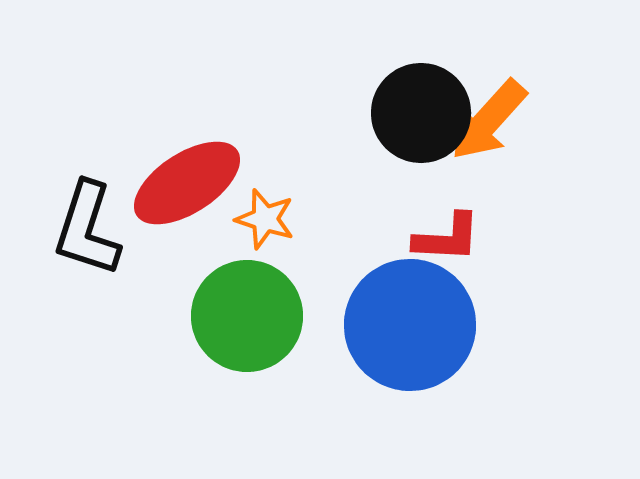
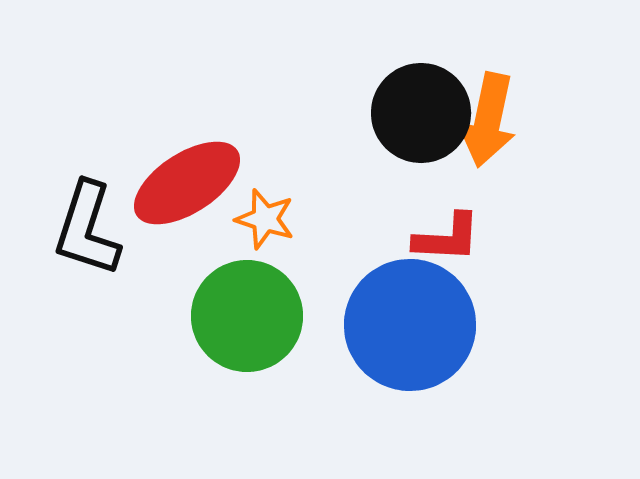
orange arrow: rotated 30 degrees counterclockwise
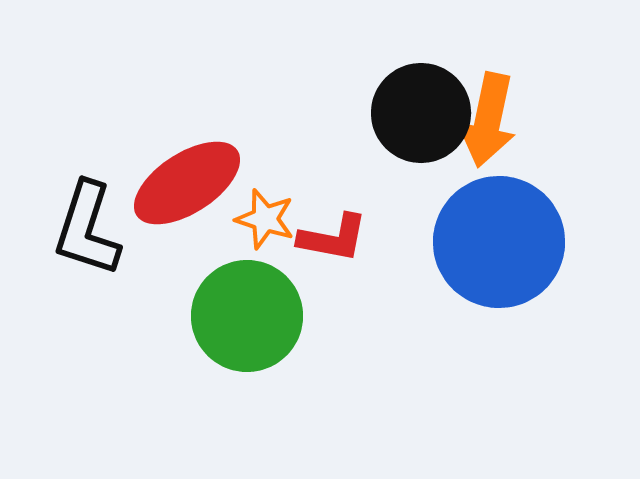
red L-shape: moved 114 px left; rotated 8 degrees clockwise
blue circle: moved 89 px right, 83 px up
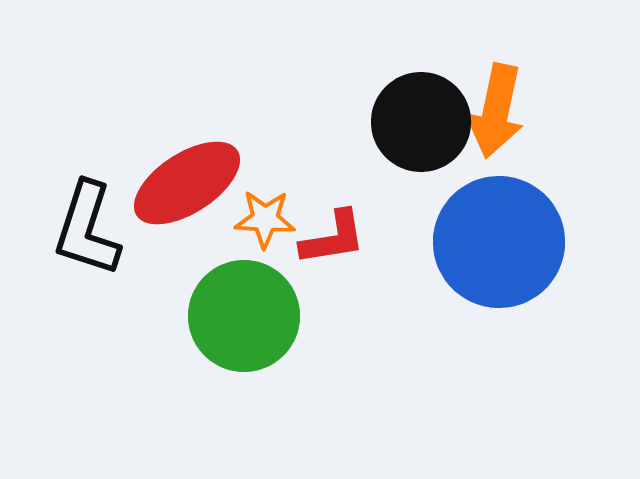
black circle: moved 9 px down
orange arrow: moved 8 px right, 9 px up
orange star: rotated 14 degrees counterclockwise
red L-shape: rotated 20 degrees counterclockwise
green circle: moved 3 px left
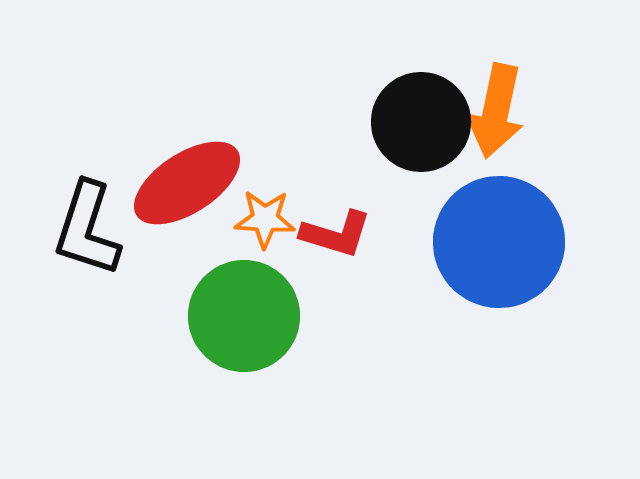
red L-shape: moved 3 px right, 4 px up; rotated 26 degrees clockwise
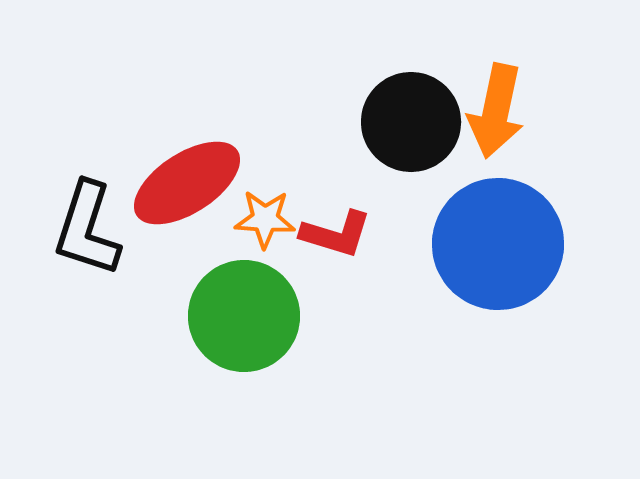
black circle: moved 10 px left
blue circle: moved 1 px left, 2 px down
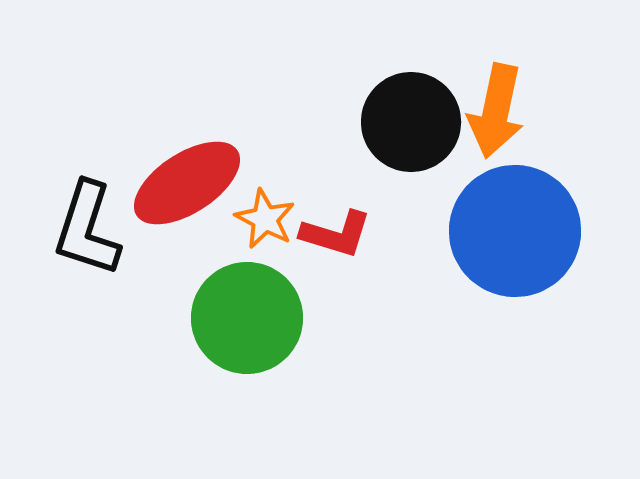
orange star: rotated 24 degrees clockwise
blue circle: moved 17 px right, 13 px up
green circle: moved 3 px right, 2 px down
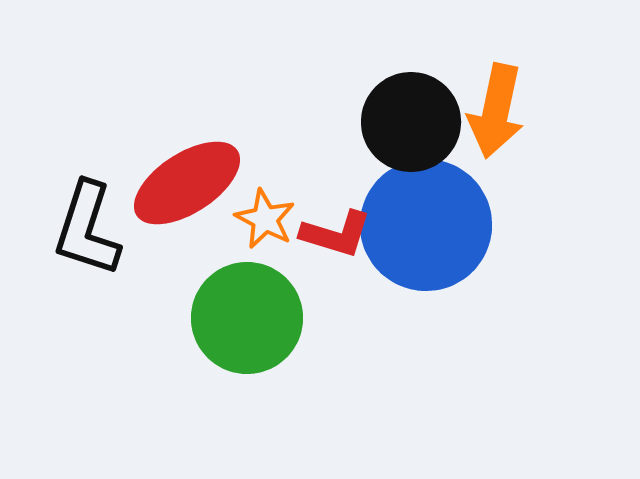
blue circle: moved 89 px left, 6 px up
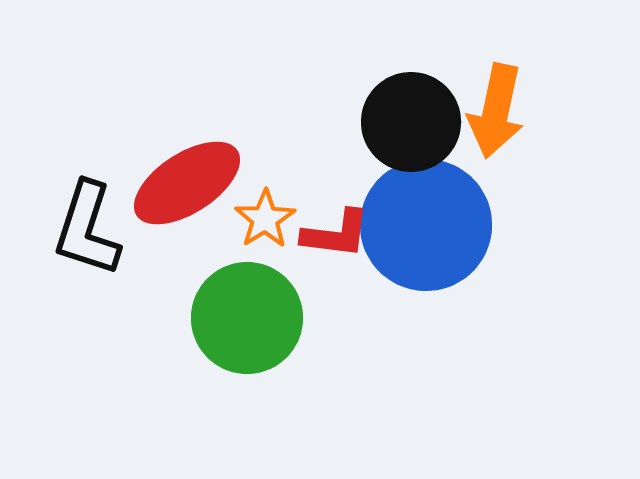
orange star: rotated 12 degrees clockwise
red L-shape: rotated 10 degrees counterclockwise
